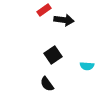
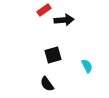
black arrow: rotated 12 degrees counterclockwise
black square: rotated 18 degrees clockwise
cyan semicircle: rotated 120 degrees counterclockwise
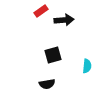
red rectangle: moved 3 px left, 1 px down
cyan semicircle: rotated 32 degrees clockwise
black semicircle: rotated 63 degrees counterclockwise
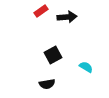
black arrow: moved 3 px right, 3 px up
black square: rotated 12 degrees counterclockwise
cyan semicircle: moved 1 px left, 1 px down; rotated 64 degrees counterclockwise
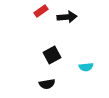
black square: moved 1 px left
cyan semicircle: rotated 144 degrees clockwise
